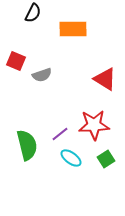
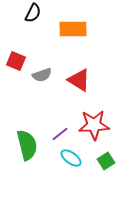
red triangle: moved 26 px left, 1 px down
green square: moved 2 px down
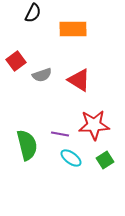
red square: rotated 30 degrees clockwise
purple line: rotated 48 degrees clockwise
green square: moved 1 px left, 1 px up
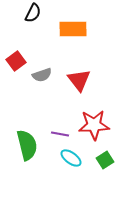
red triangle: rotated 20 degrees clockwise
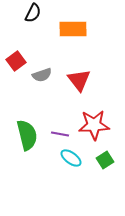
green semicircle: moved 10 px up
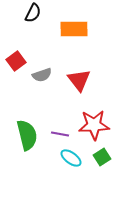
orange rectangle: moved 1 px right
green square: moved 3 px left, 3 px up
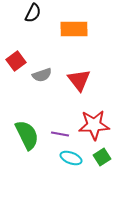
green semicircle: rotated 12 degrees counterclockwise
cyan ellipse: rotated 15 degrees counterclockwise
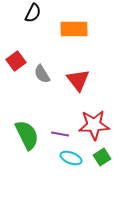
gray semicircle: moved 1 px up; rotated 78 degrees clockwise
red triangle: moved 1 px left
